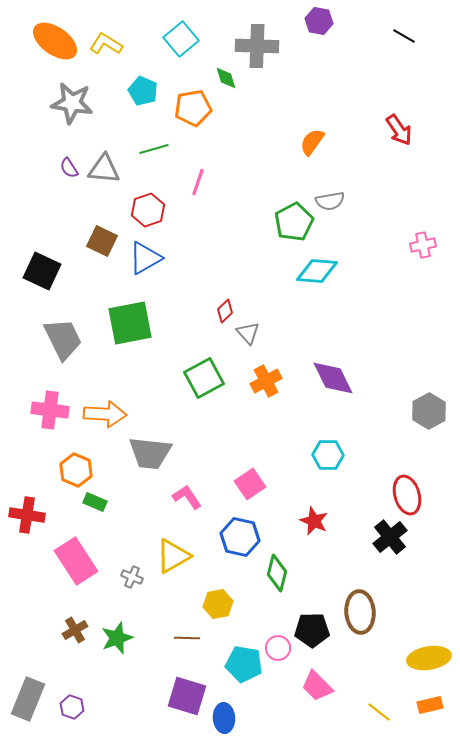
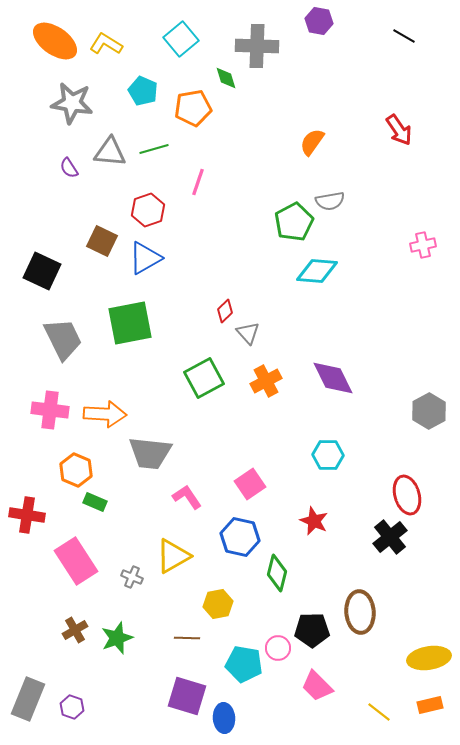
gray triangle at (104, 169): moved 6 px right, 17 px up
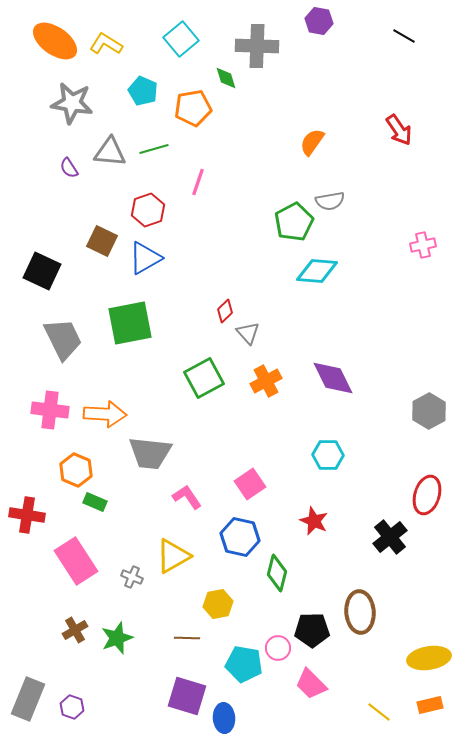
red ellipse at (407, 495): moved 20 px right; rotated 33 degrees clockwise
pink trapezoid at (317, 686): moved 6 px left, 2 px up
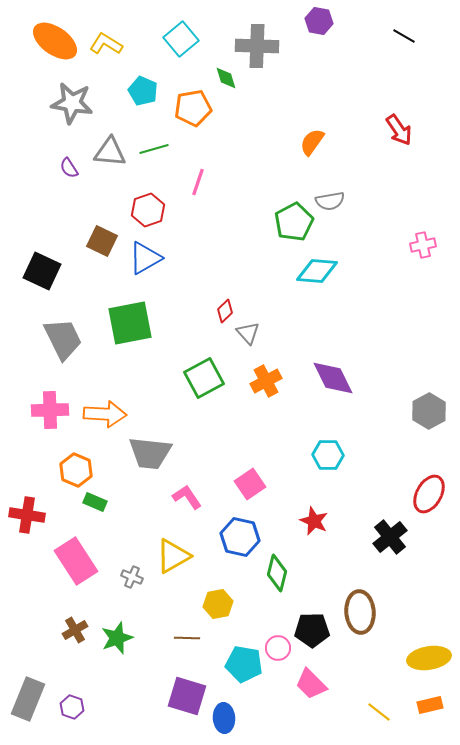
pink cross at (50, 410): rotated 9 degrees counterclockwise
red ellipse at (427, 495): moved 2 px right, 1 px up; rotated 12 degrees clockwise
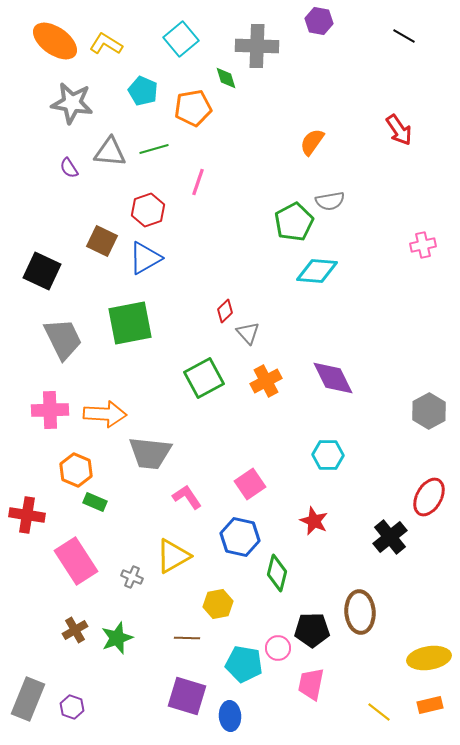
red ellipse at (429, 494): moved 3 px down
pink trapezoid at (311, 684): rotated 56 degrees clockwise
blue ellipse at (224, 718): moved 6 px right, 2 px up
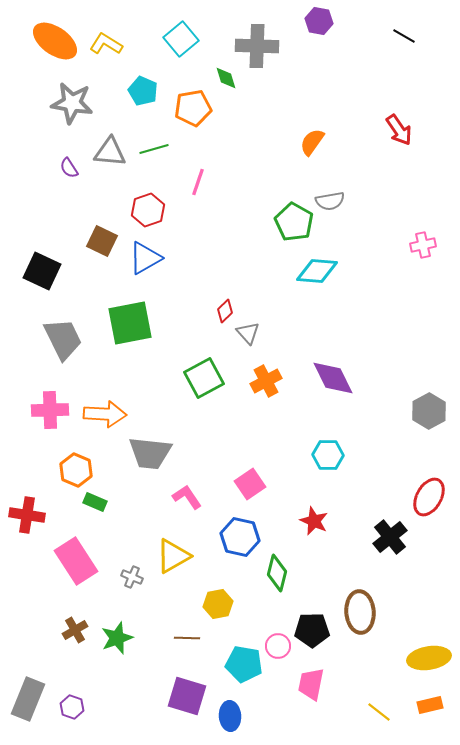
green pentagon at (294, 222): rotated 15 degrees counterclockwise
pink circle at (278, 648): moved 2 px up
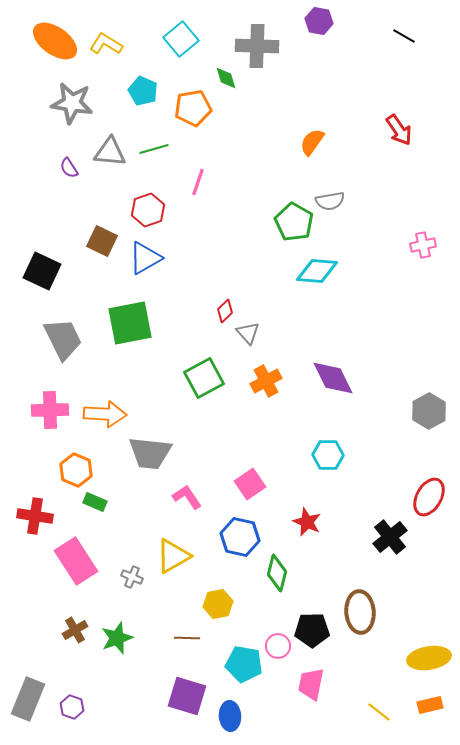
red cross at (27, 515): moved 8 px right, 1 px down
red star at (314, 521): moved 7 px left, 1 px down
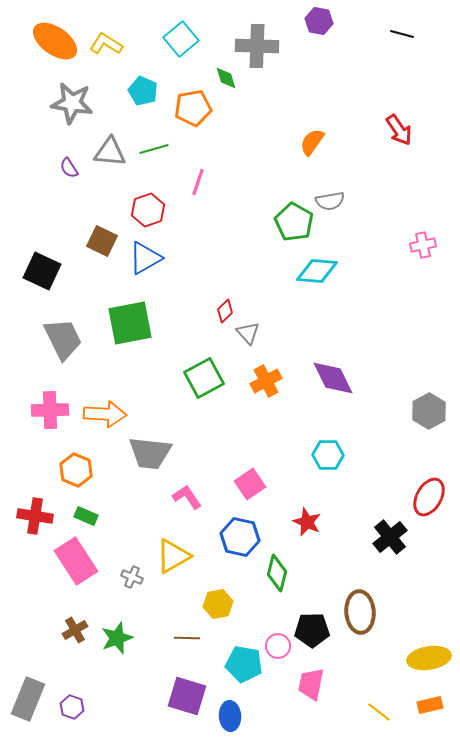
black line at (404, 36): moved 2 px left, 2 px up; rotated 15 degrees counterclockwise
green rectangle at (95, 502): moved 9 px left, 14 px down
